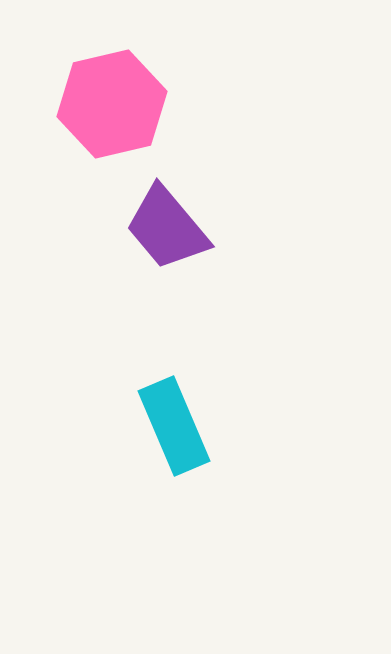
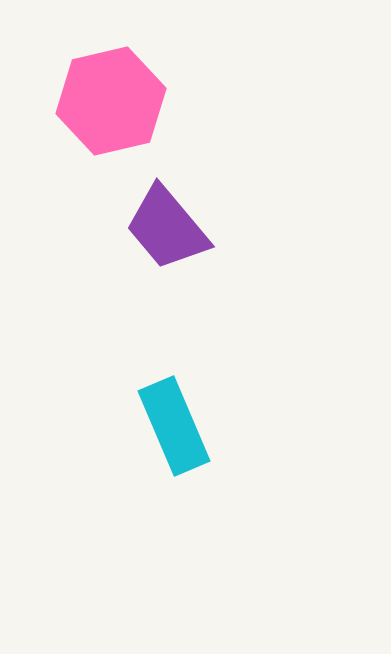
pink hexagon: moved 1 px left, 3 px up
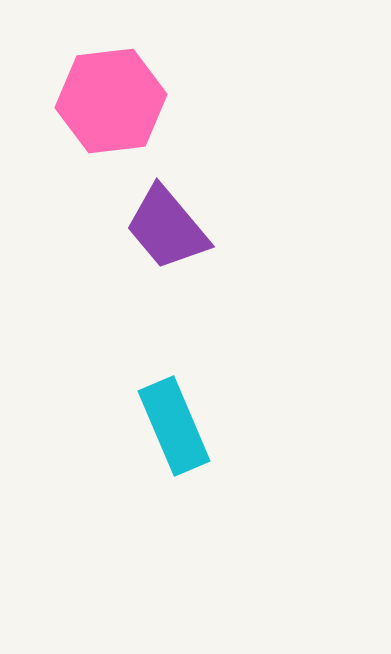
pink hexagon: rotated 6 degrees clockwise
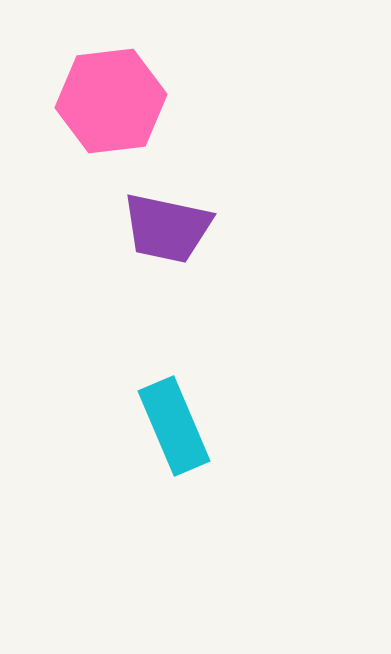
purple trapezoid: rotated 38 degrees counterclockwise
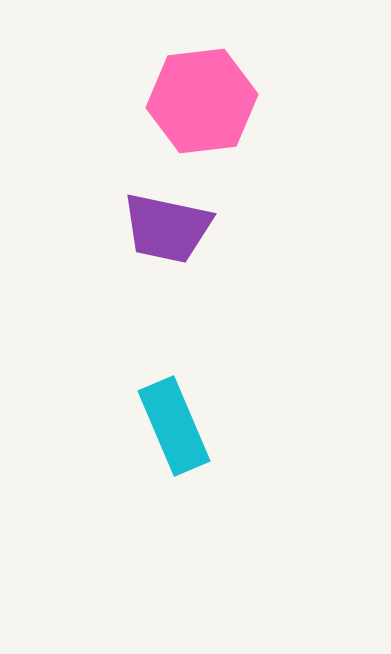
pink hexagon: moved 91 px right
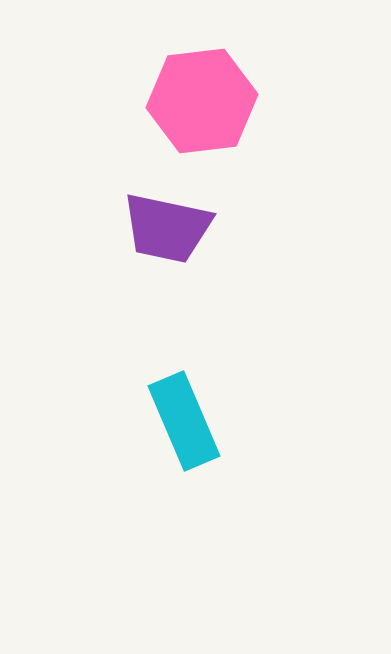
cyan rectangle: moved 10 px right, 5 px up
